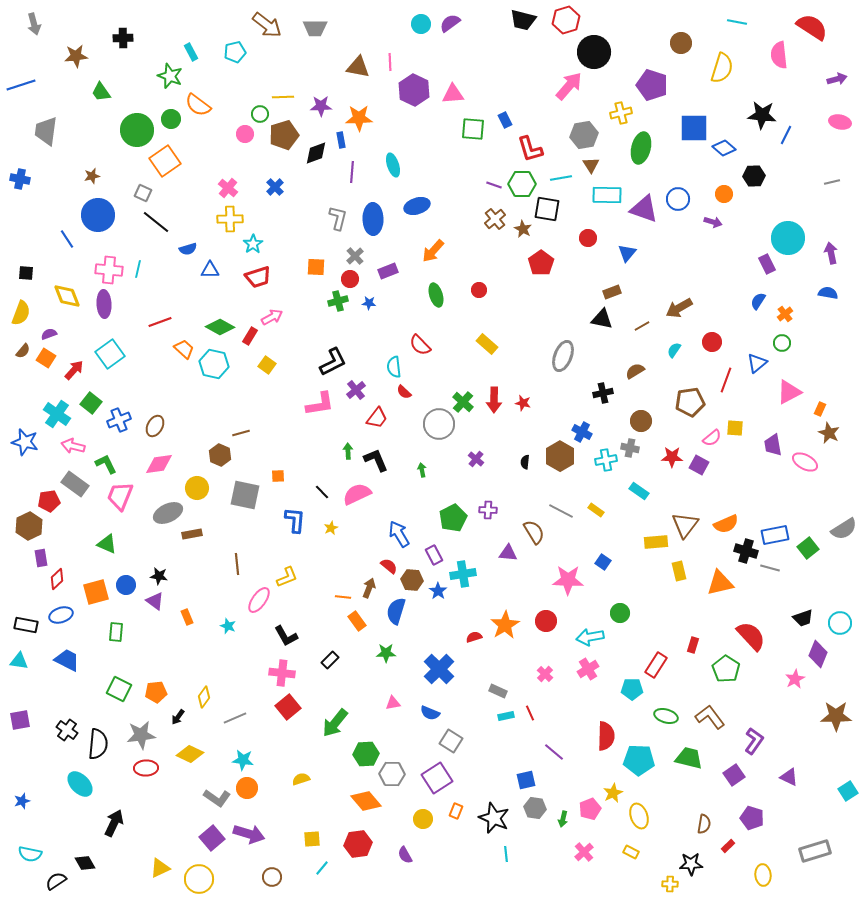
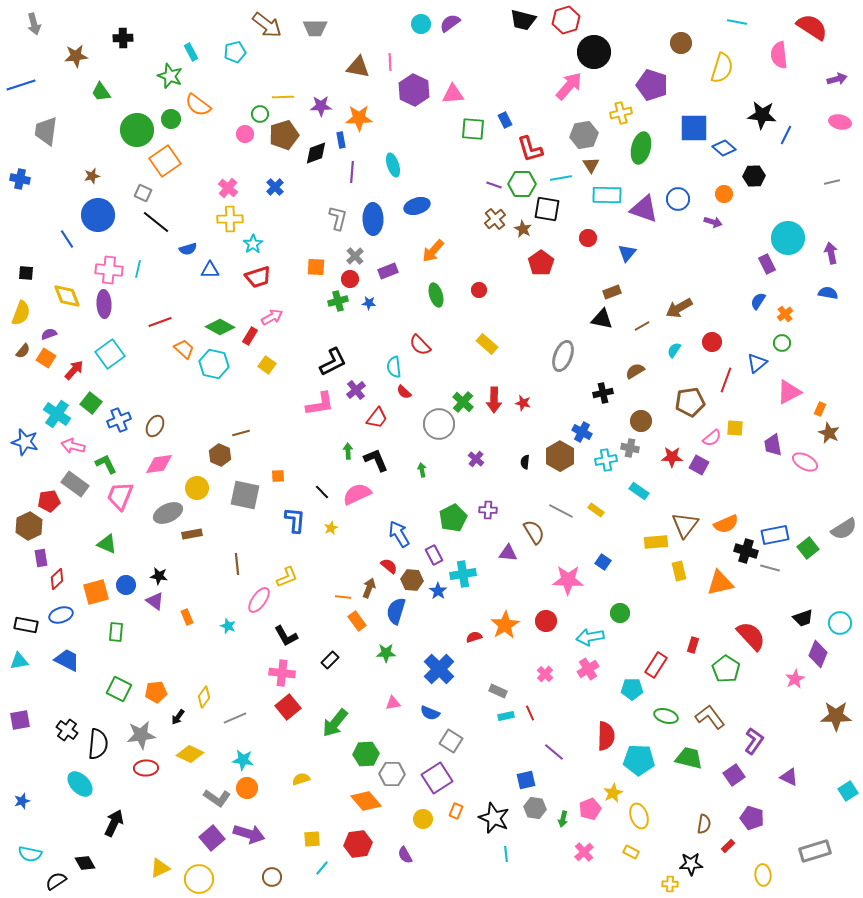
cyan triangle at (19, 661): rotated 18 degrees counterclockwise
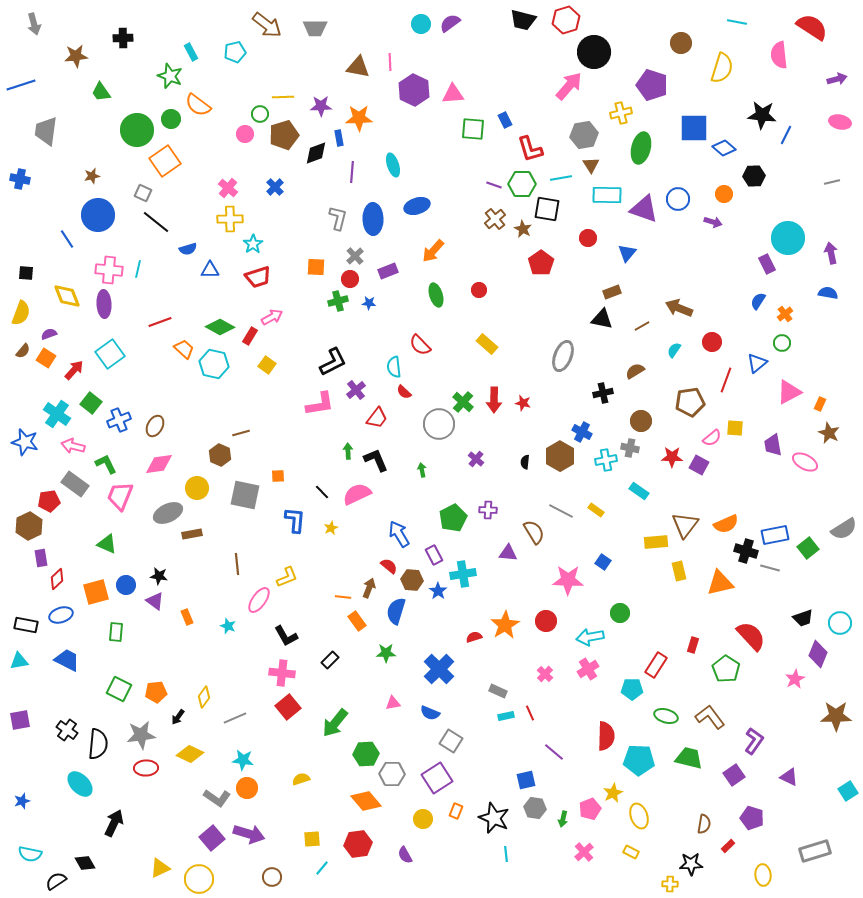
blue rectangle at (341, 140): moved 2 px left, 2 px up
brown arrow at (679, 308): rotated 52 degrees clockwise
orange rectangle at (820, 409): moved 5 px up
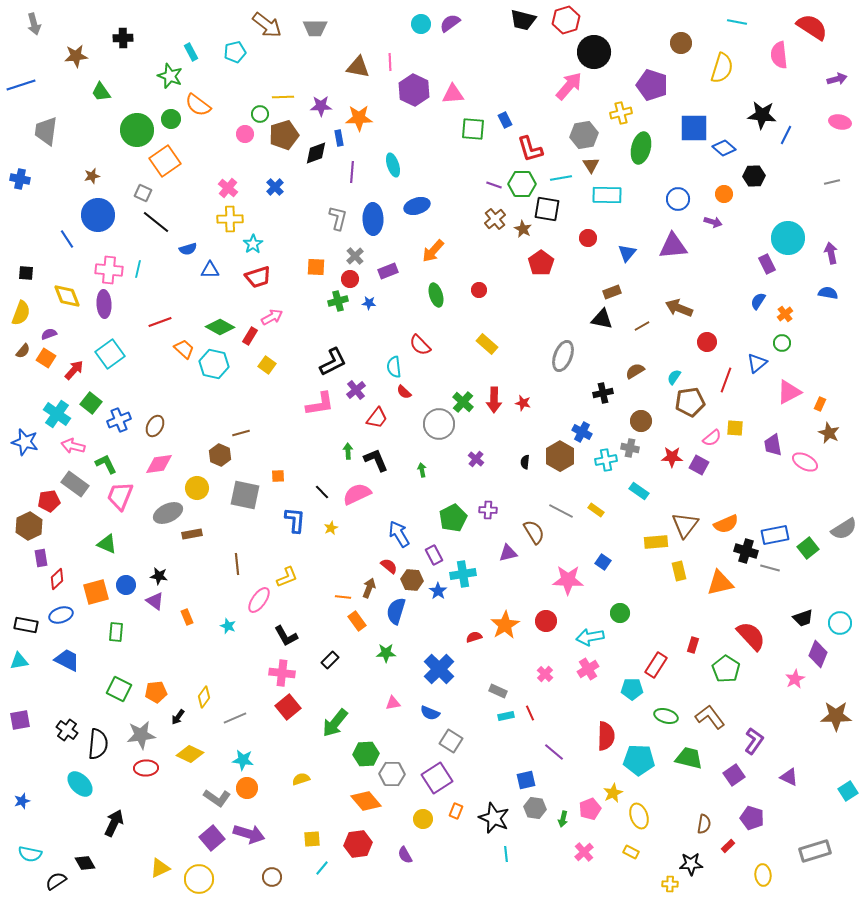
purple triangle at (644, 209): moved 29 px right, 37 px down; rotated 24 degrees counterclockwise
red circle at (712, 342): moved 5 px left
cyan semicircle at (674, 350): moved 27 px down
purple triangle at (508, 553): rotated 18 degrees counterclockwise
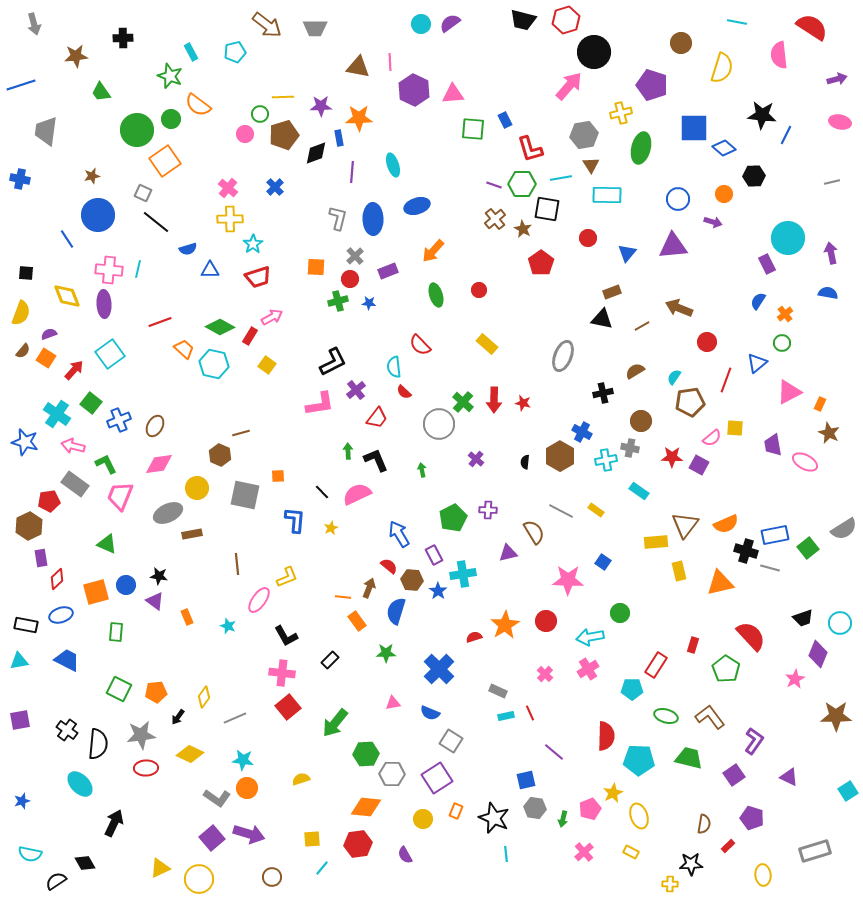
orange diamond at (366, 801): moved 6 px down; rotated 44 degrees counterclockwise
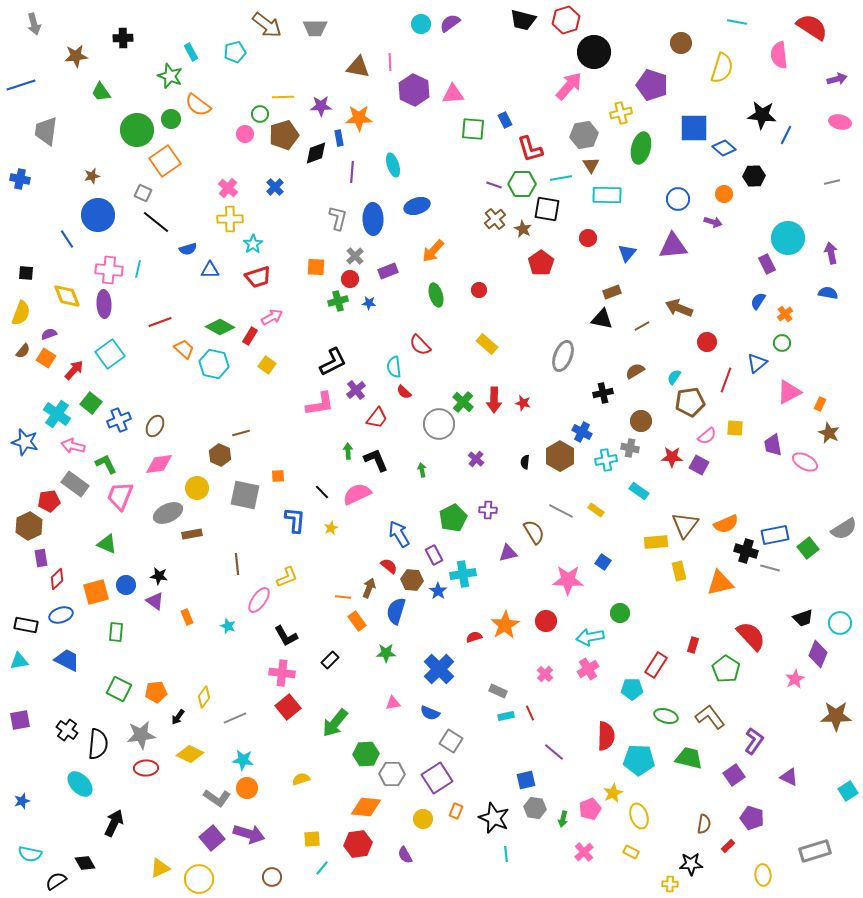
pink semicircle at (712, 438): moved 5 px left, 2 px up
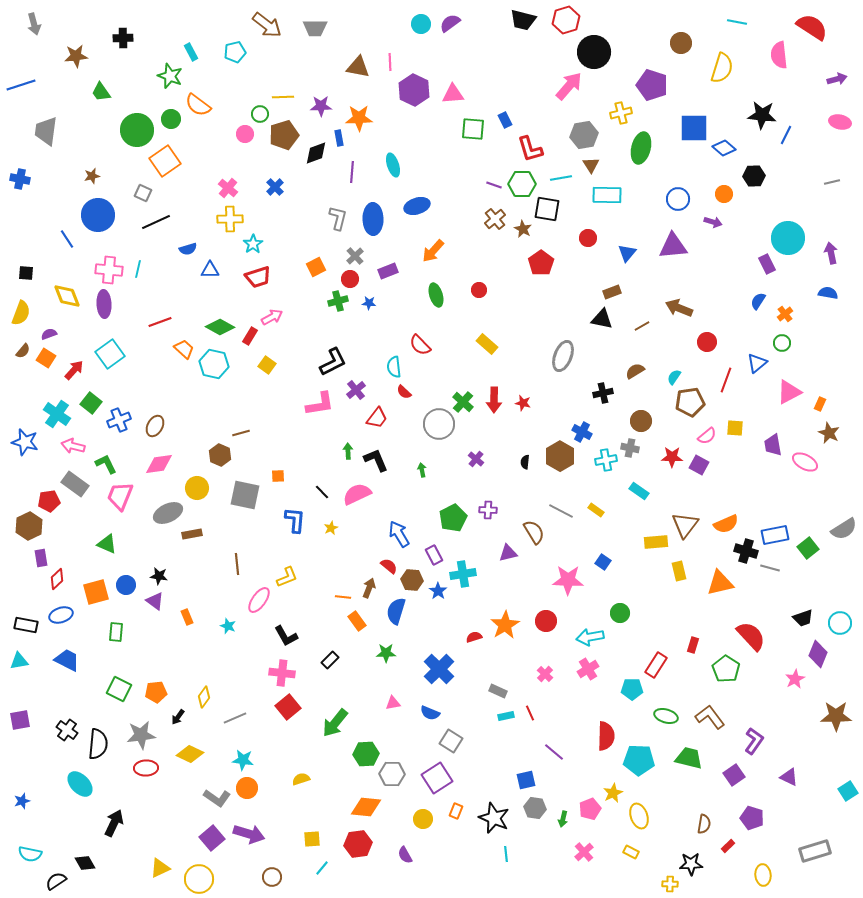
black line at (156, 222): rotated 64 degrees counterclockwise
orange square at (316, 267): rotated 30 degrees counterclockwise
